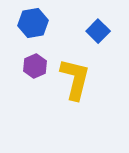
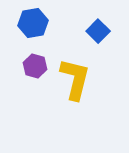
purple hexagon: rotated 20 degrees counterclockwise
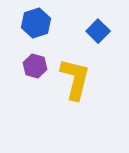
blue hexagon: moved 3 px right; rotated 8 degrees counterclockwise
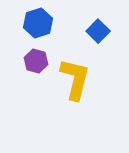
blue hexagon: moved 2 px right
purple hexagon: moved 1 px right, 5 px up
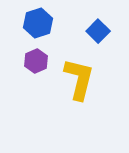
purple hexagon: rotated 20 degrees clockwise
yellow L-shape: moved 4 px right
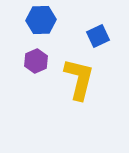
blue hexagon: moved 3 px right, 3 px up; rotated 16 degrees clockwise
blue square: moved 5 px down; rotated 20 degrees clockwise
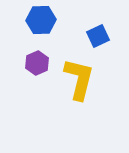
purple hexagon: moved 1 px right, 2 px down
